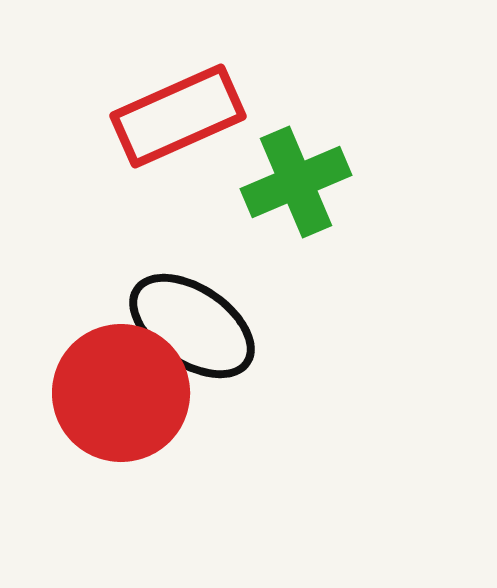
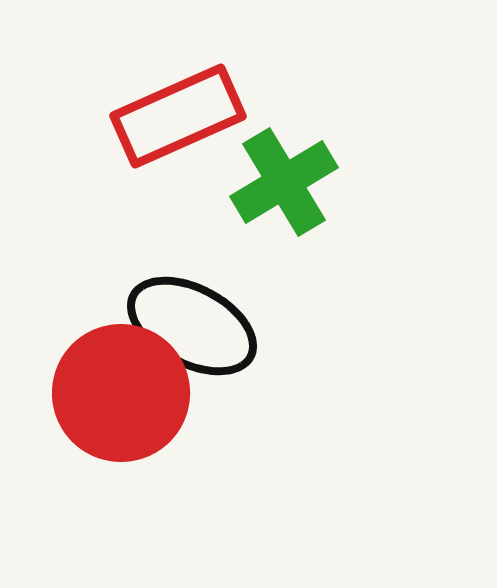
green cross: moved 12 px left; rotated 8 degrees counterclockwise
black ellipse: rotated 6 degrees counterclockwise
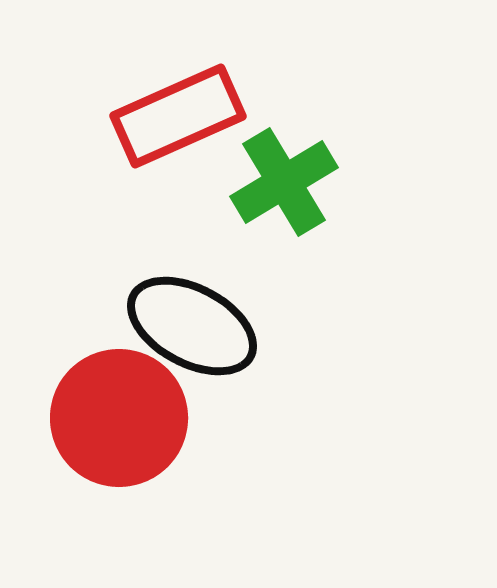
red circle: moved 2 px left, 25 px down
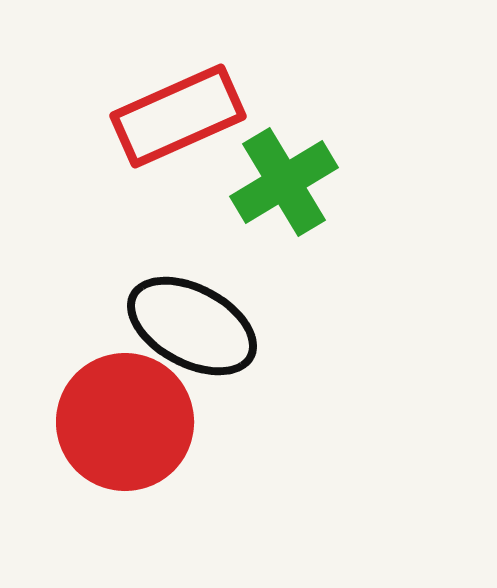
red circle: moved 6 px right, 4 px down
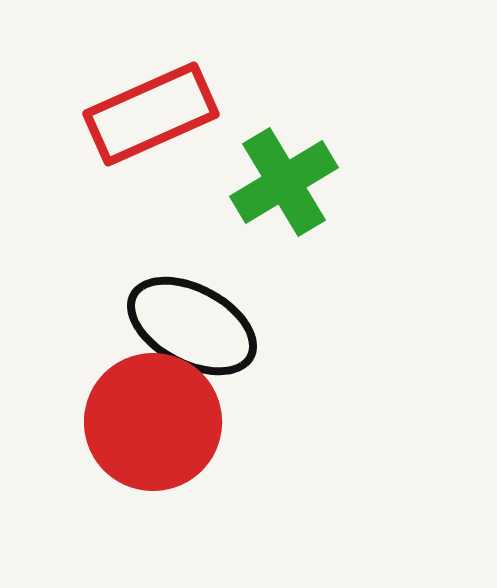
red rectangle: moved 27 px left, 2 px up
red circle: moved 28 px right
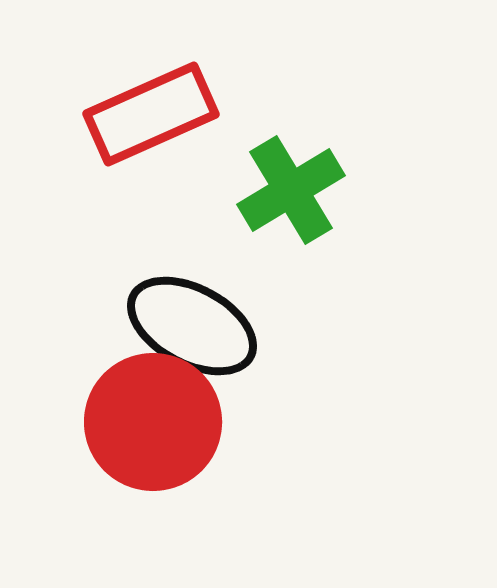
green cross: moved 7 px right, 8 px down
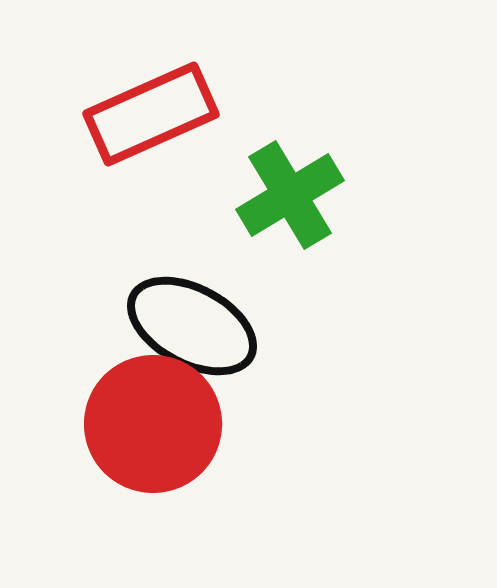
green cross: moved 1 px left, 5 px down
red circle: moved 2 px down
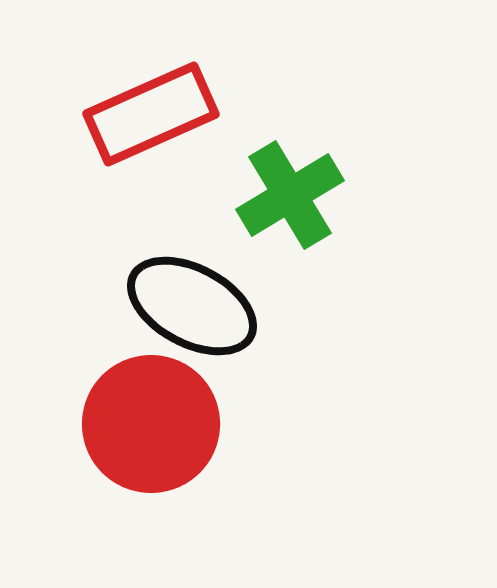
black ellipse: moved 20 px up
red circle: moved 2 px left
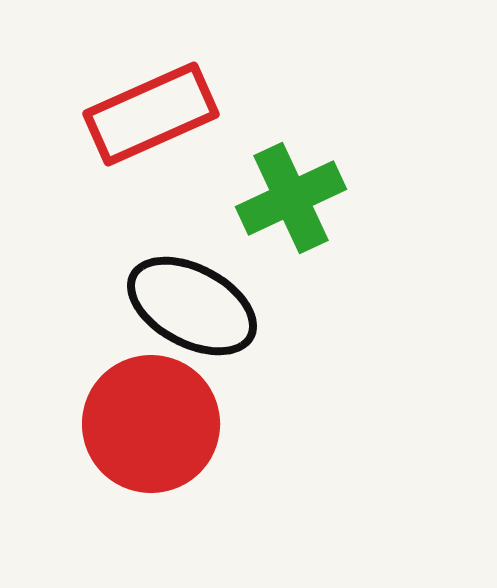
green cross: moved 1 px right, 3 px down; rotated 6 degrees clockwise
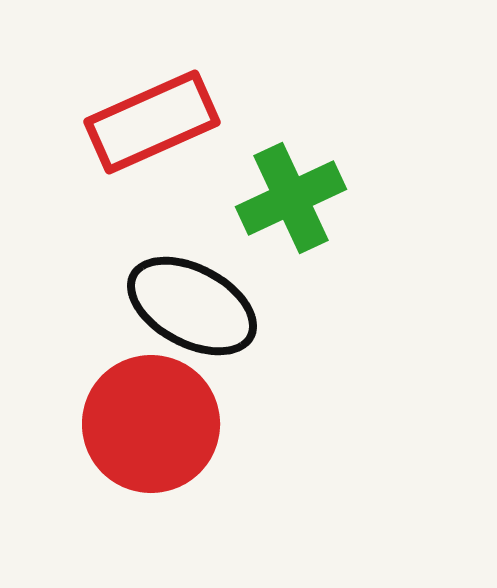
red rectangle: moved 1 px right, 8 px down
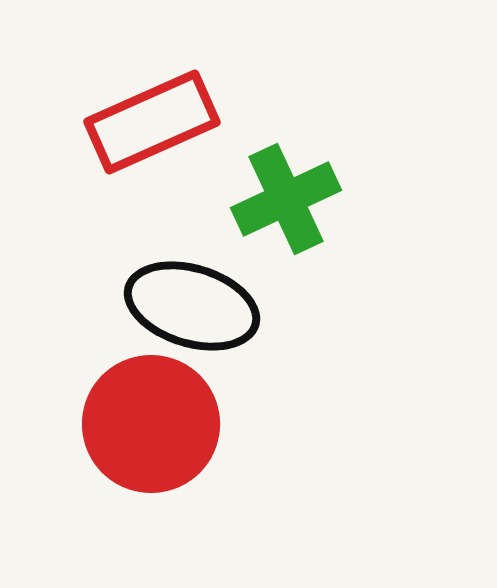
green cross: moved 5 px left, 1 px down
black ellipse: rotated 11 degrees counterclockwise
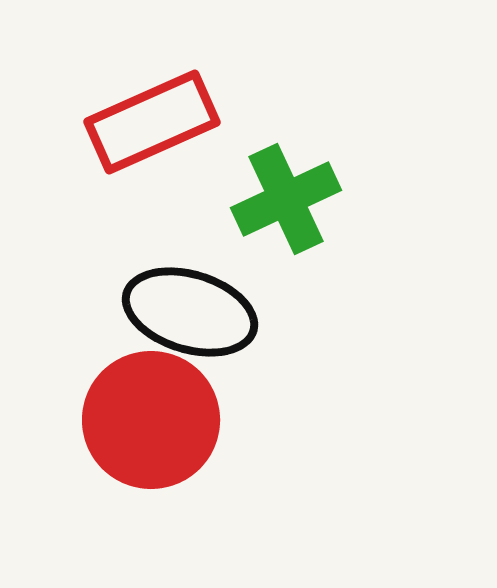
black ellipse: moved 2 px left, 6 px down
red circle: moved 4 px up
